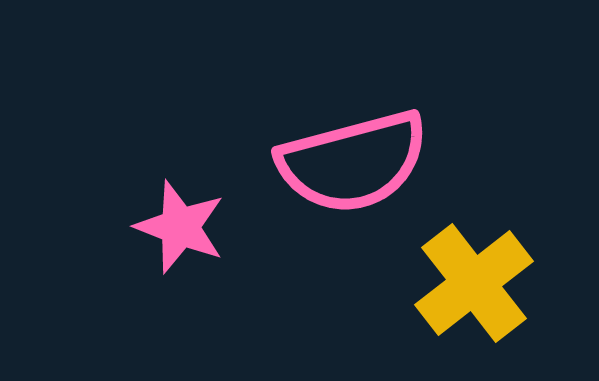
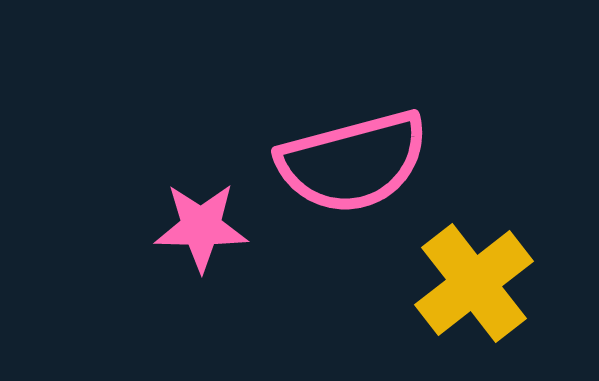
pink star: moved 21 px right; rotated 20 degrees counterclockwise
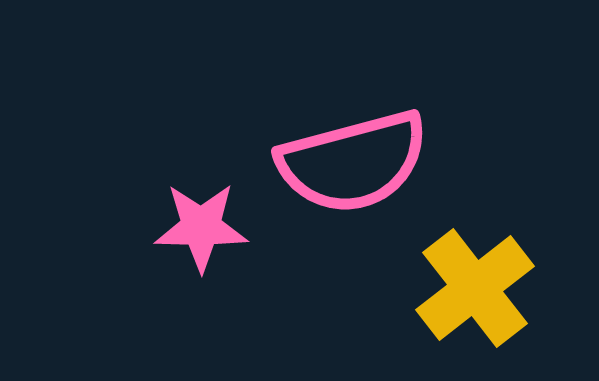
yellow cross: moved 1 px right, 5 px down
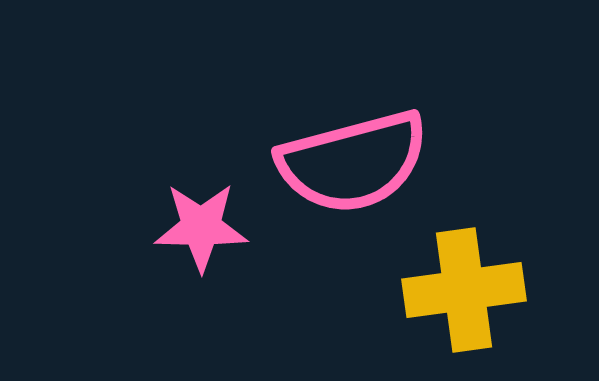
yellow cross: moved 11 px left, 2 px down; rotated 30 degrees clockwise
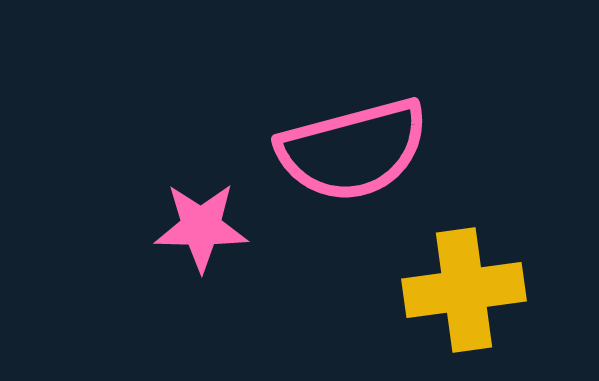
pink semicircle: moved 12 px up
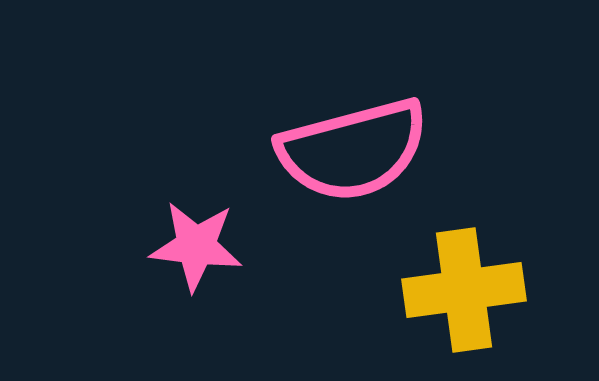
pink star: moved 5 px left, 19 px down; rotated 6 degrees clockwise
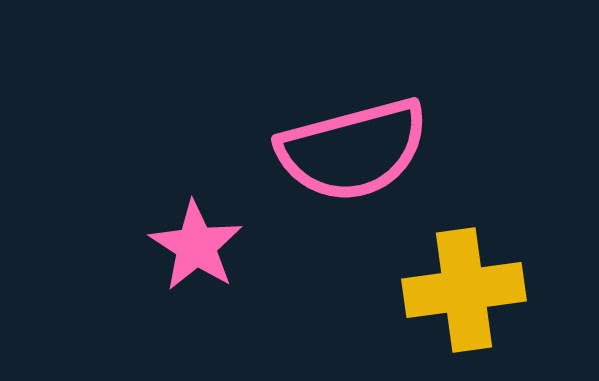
pink star: rotated 26 degrees clockwise
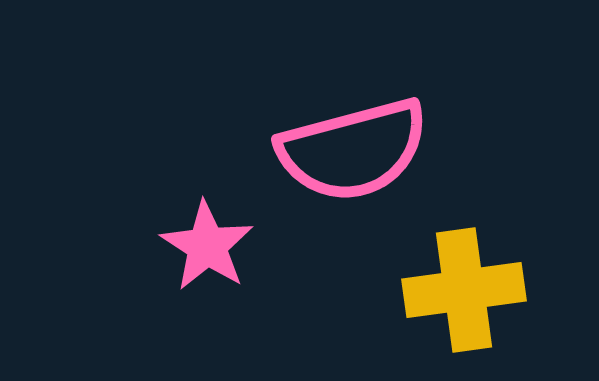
pink star: moved 11 px right
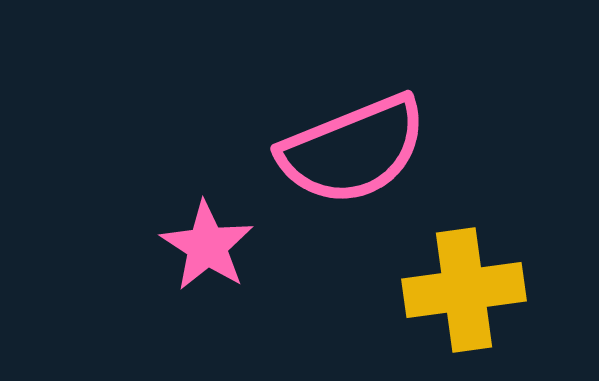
pink semicircle: rotated 7 degrees counterclockwise
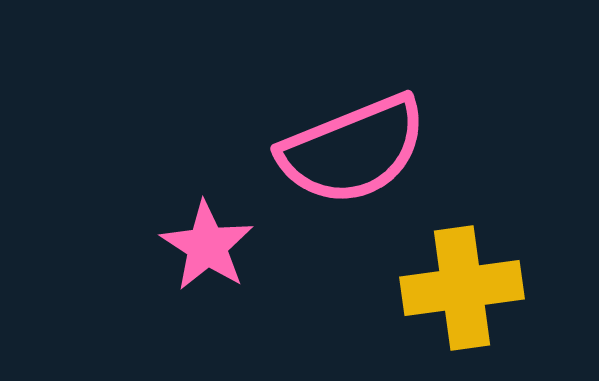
yellow cross: moved 2 px left, 2 px up
